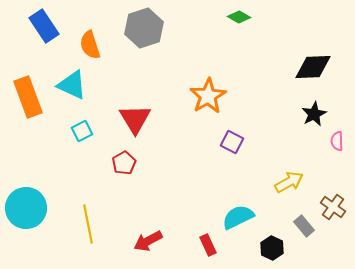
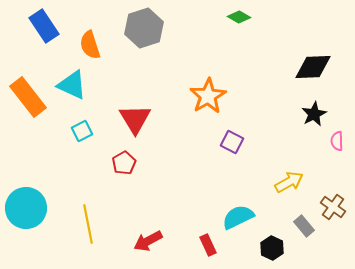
orange rectangle: rotated 18 degrees counterclockwise
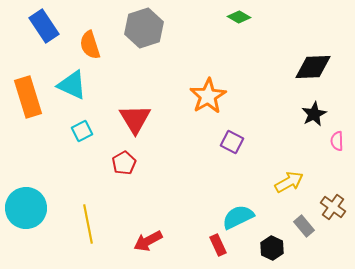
orange rectangle: rotated 21 degrees clockwise
red rectangle: moved 10 px right
